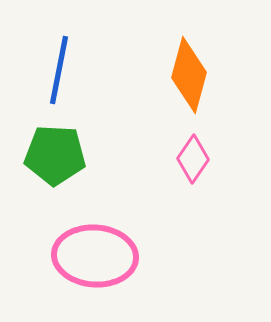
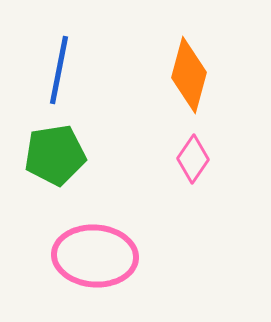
green pentagon: rotated 12 degrees counterclockwise
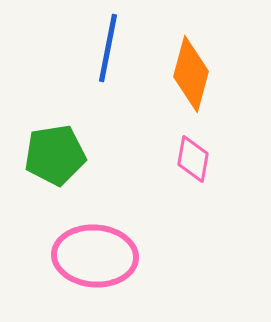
blue line: moved 49 px right, 22 px up
orange diamond: moved 2 px right, 1 px up
pink diamond: rotated 24 degrees counterclockwise
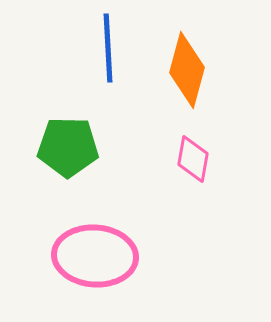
blue line: rotated 14 degrees counterclockwise
orange diamond: moved 4 px left, 4 px up
green pentagon: moved 13 px right, 8 px up; rotated 10 degrees clockwise
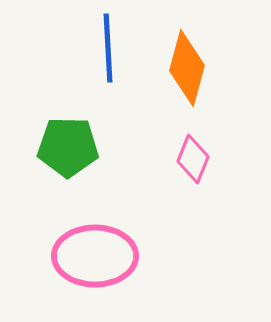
orange diamond: moved 2 px up
pink diamond: rotated 12 degrees clockwise
pink ellipse: rotated 4 degrees counterclockwise
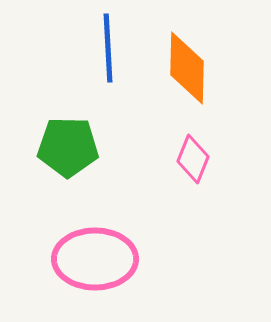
orange diamond: rotated 14 degrees counterclockwise
pink ellipse: moved 3 px down
